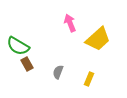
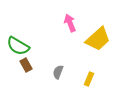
brown rectangle: moved 1 px left, 1 px down
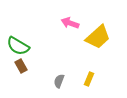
pink arrow: rotated 48 degrees counterclockwise
yellow trapezoid: moved 2 px up
brown rectangle: moved 5 px left, 1 px down
gray semicircle: moved 1 px right, 9 px down
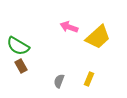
pink arrow: moved 1 px left, 4 px down
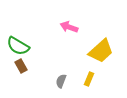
yellow trapezoid: moved 3 px right, 14 px down
gray semicircle: moved 2 px right
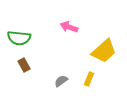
green semicircle: moved 1 px right, 8 px up; rotated 25 degrees counterclockwise
yellow trapezoid: moved 3 px right
brown rectangle: moved 3 px right, 1 px up
gray semicircle: rotated 32 degrees clockwise
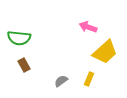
pink arrow: moved 19 px right
yellow trapezoid: moved 1 px right, 1 px down
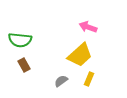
green semicircle: moved 1 px right, 2 px down
yellow trapezoid: moved 25 px left, 3 px down
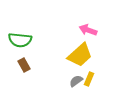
pink arrow: moved 3 px down
gray semicircle: moved 15 px right
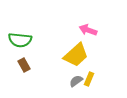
yellow trapezoid: moved 4 px left
